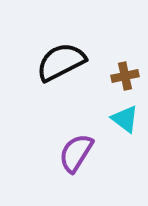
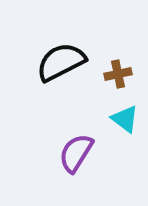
brown cross: moved 7 px left, 2 px up
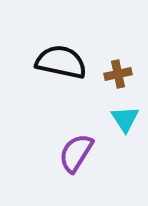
black semicircle: rotated 39 degrees clockwise
cyan triangle: rotated 20 degrees clockwise
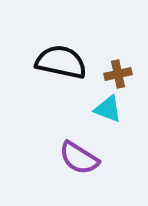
cyan triangle: moved 17 px left, 10 px up; rotated 36 degrees counterclockwise
purple semicircle: moved 3 px right, 5 px down; rotated 90 degrees counterclockwise
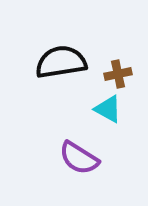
black semicircle: rotated 21 degrees counterclockwise
cyan triangle: rotated 8 degrees clockwise
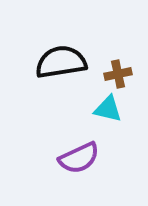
cyan triangle: rotated 16 degrees counterclockwise
purple semicircle: rotated 57 degrees counterclockwise
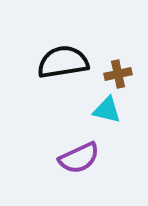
black semicircle: moved 2 px right
cyan triangle: moved 1 px left, 1 px down
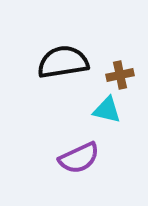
brown cross: moved 2 px right, 1 px down
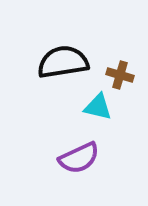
brown cross: rotated 28 degrees clockwise
cyan triangle: moved 9 px left, 3 px up
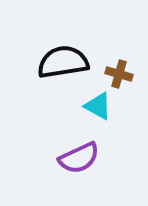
brown cross: moved 1 px left, 1 px up
cyan triangle: moved 1 px up; rotated 16 degrees clockwise
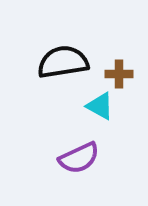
brown cross: rotated 16 degrees counterclockwise
cyan triangle: moved 2 px right
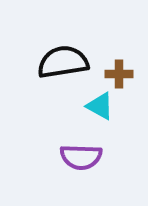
purple semicircle: moved 2 px right, 1 px up; rotated 27 degrees clockwise
